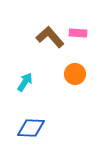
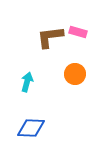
pink rectangle: moved 1 px up; rotated 12 degrees clockwise
brown L-shape: rotated 56 degrees counterclockwise
cyan arrow: moved 2 px right; rotated 18 degrees counterclockwise
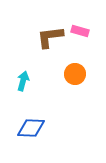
pink rectangle: moved 2 px right, 1 px up
cyan arrow: moved 4 px left, 1 px up
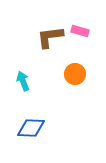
cyan arrow: rotated 36 degrees counterclockwise
